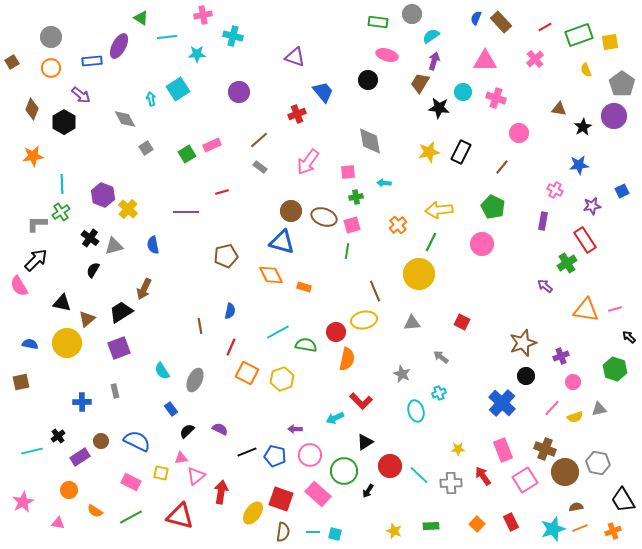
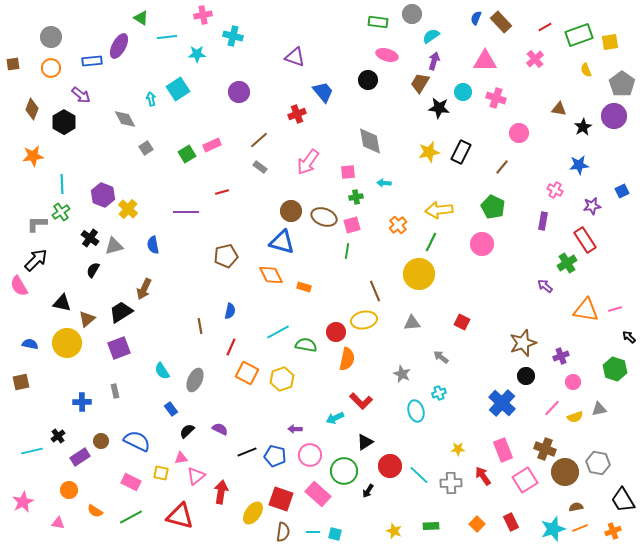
brown square at (12, 62): moved 1 px right, 2 px down; rotated 24 degrees clockwise
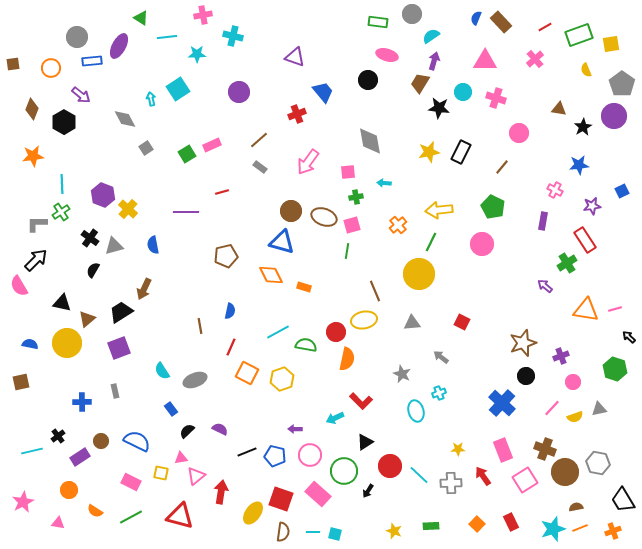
gray circle at (51, 37): moved 26 px right
yellow square at (610, 42): moved 1 px right, 2 px down
gray ellipse at (195, 380): rotated 45 degrees clockwise
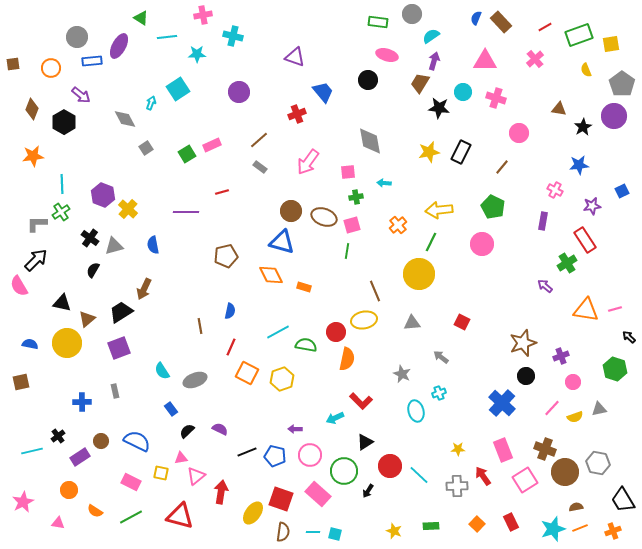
cyan arrow at (151, 99): moved 4 px down; rotated 32 degrees clockwise
gray cross at (451, 483): moved 6 px right, 3 px down
